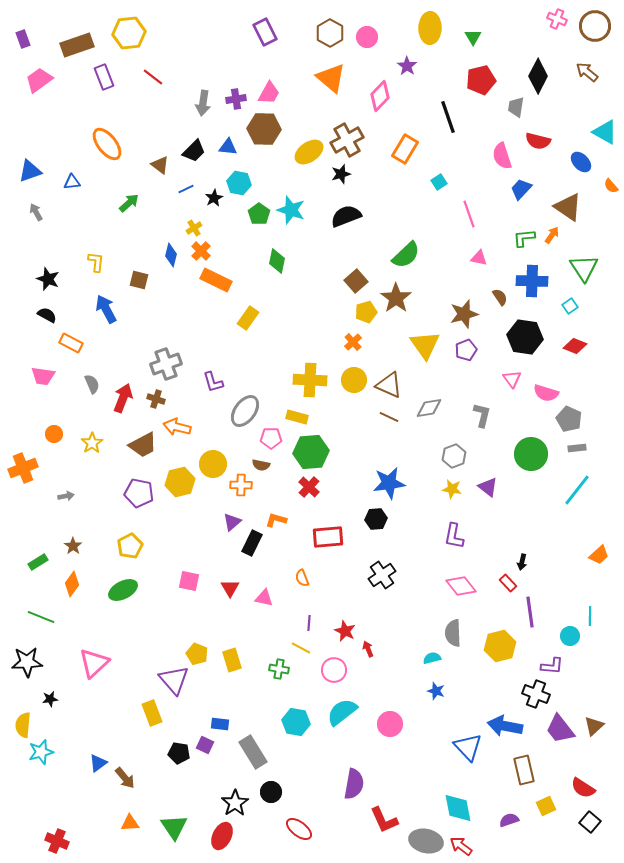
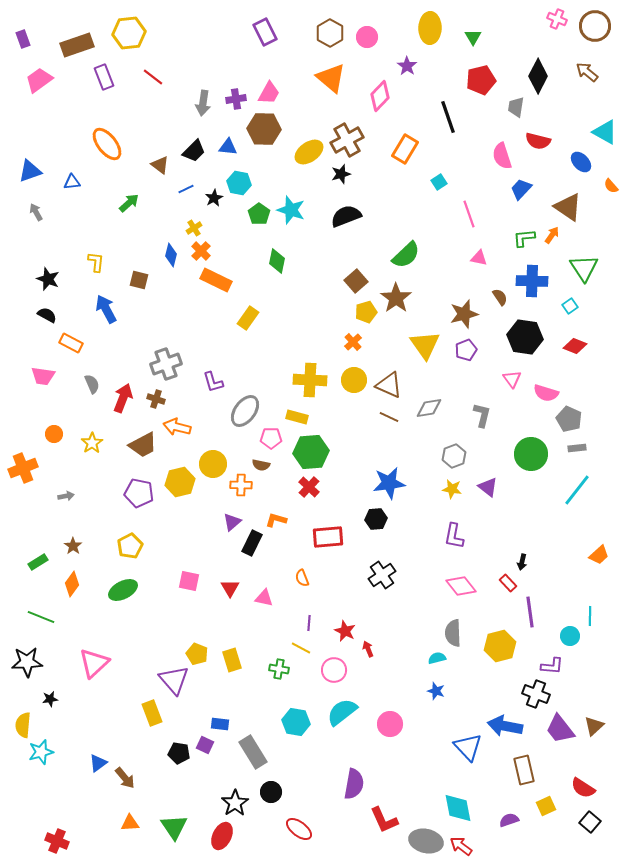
cyan semicircle at (432, 658): moved 5 px right
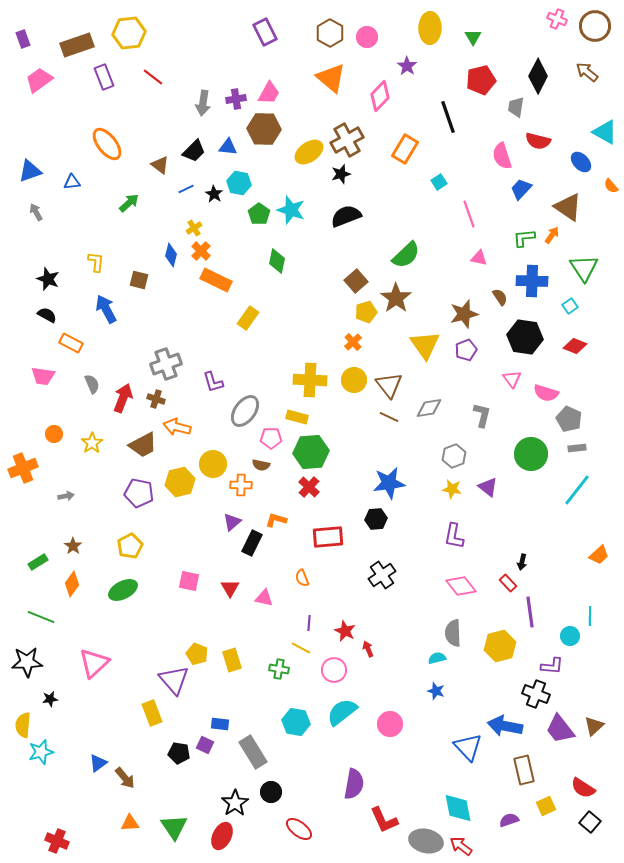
black star at (214, 198): moved 4 px up; rotated 12 degrees counterclockwise
brown triangle at (389, 385): rotated 28 degrees clockwise
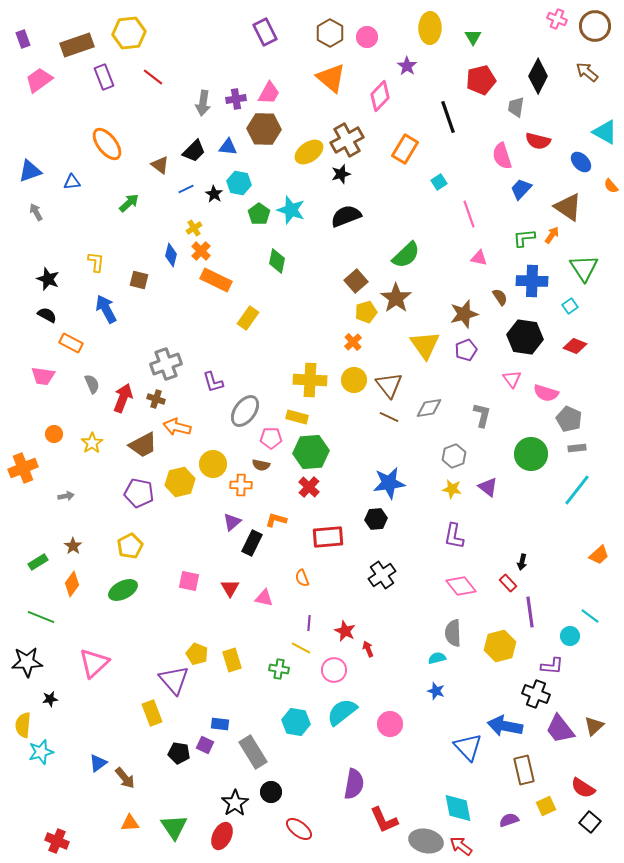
cyan line at (590, 616): rotated 54 degrees counterclockwise
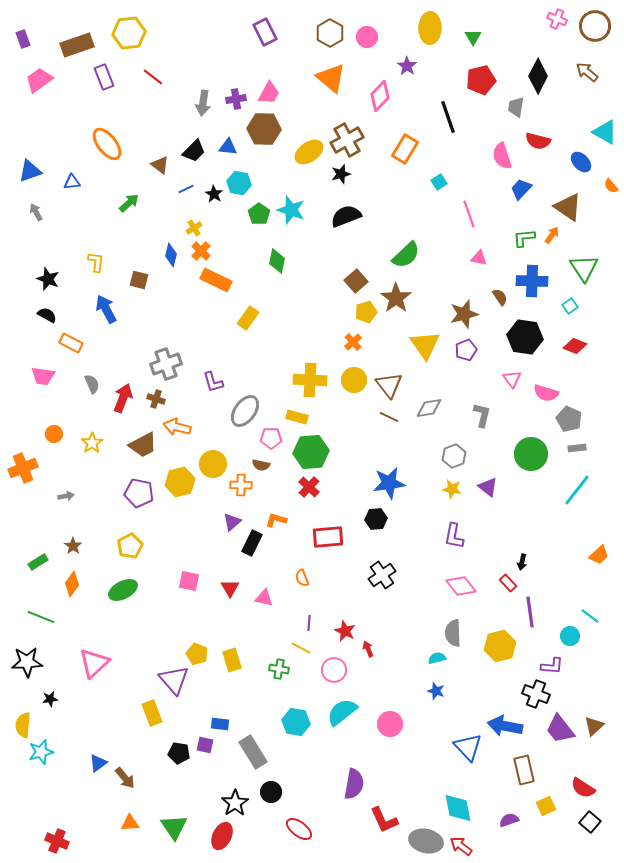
purple square at (205, 745): rotated 12 degrees counterclockwise
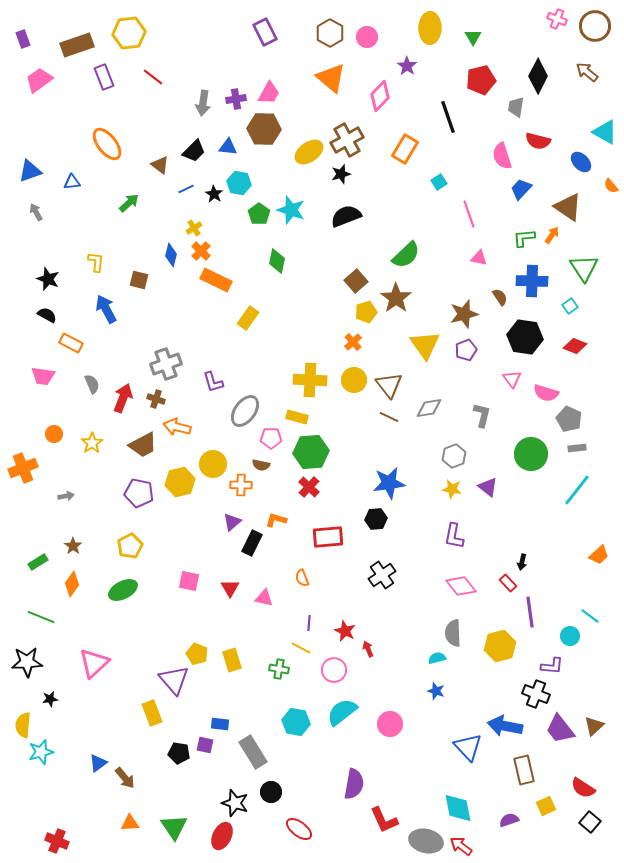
black star at (235, 803): rotated 20 degrees counterclockwise
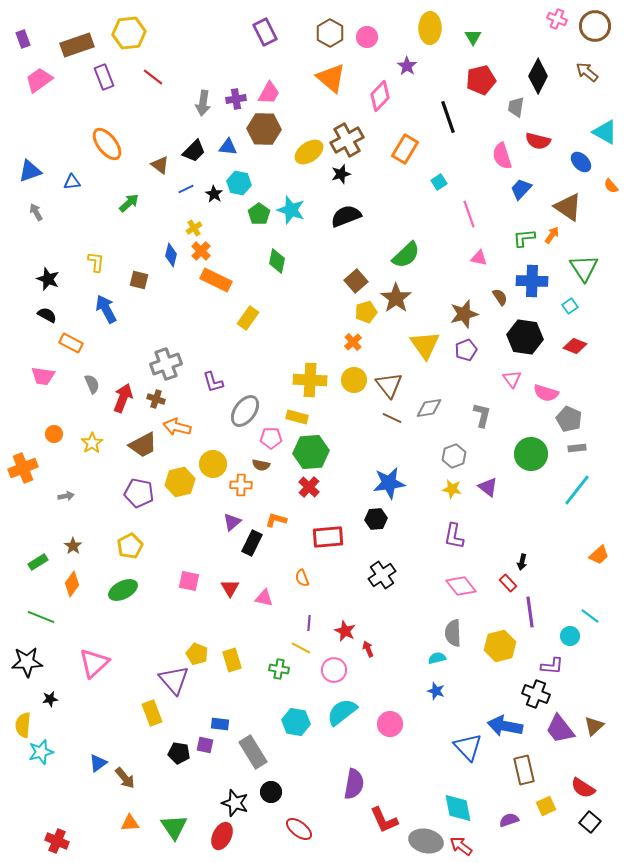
brown line at (389, 417): moved 3 px right, 1 px down
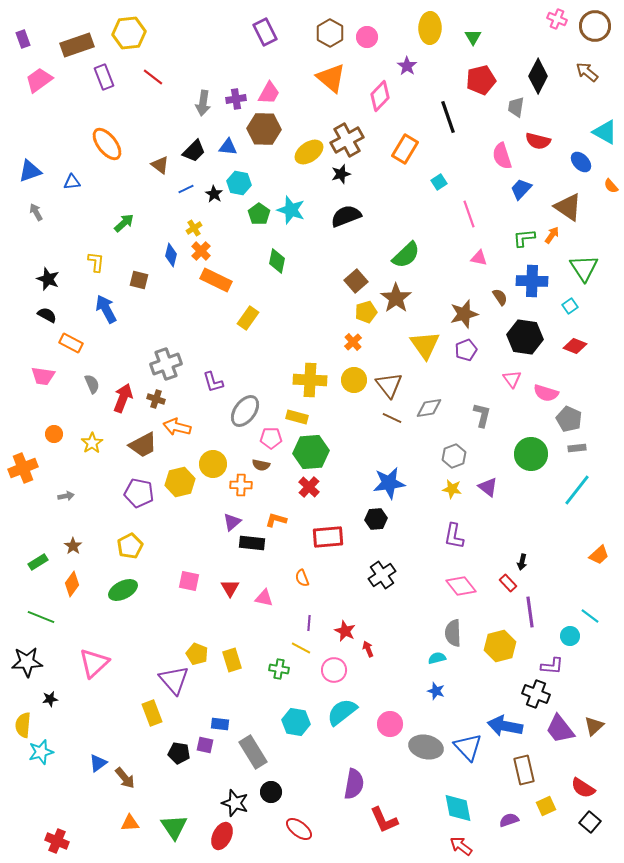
green arrow at (129, 203): moved 5 px left, 20 px down
black rectangle at (252, 543): rotated 70 degrees clockwise
gray ellipse at (426, 841): moved 94 px up
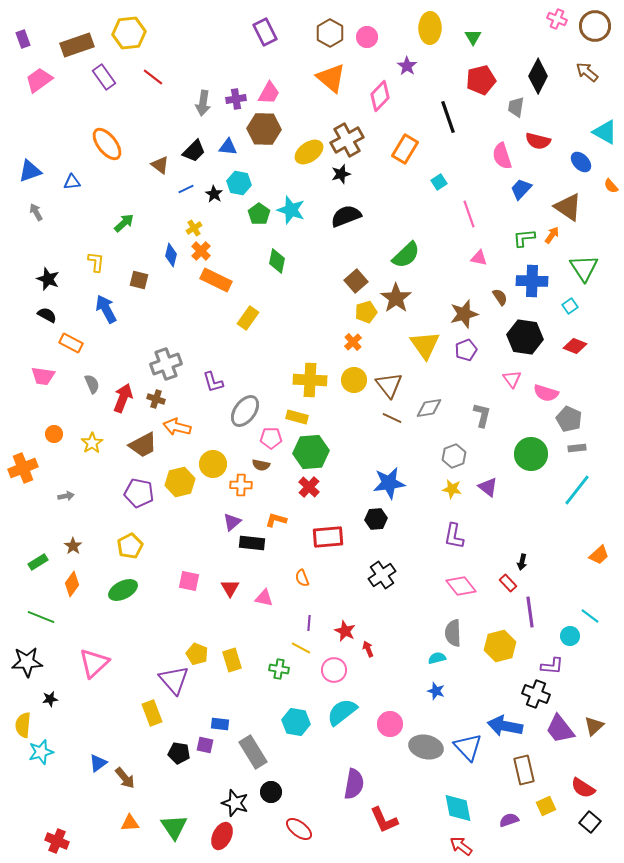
purple rectangle at (104, 77): rotated 15 degrees counterclockwise
